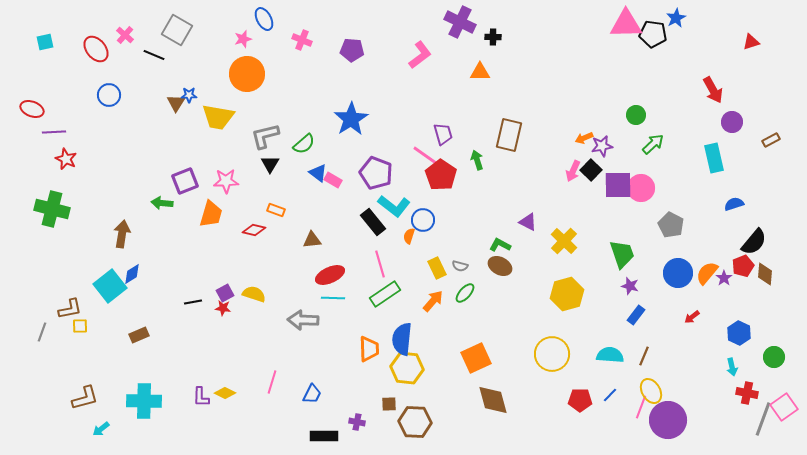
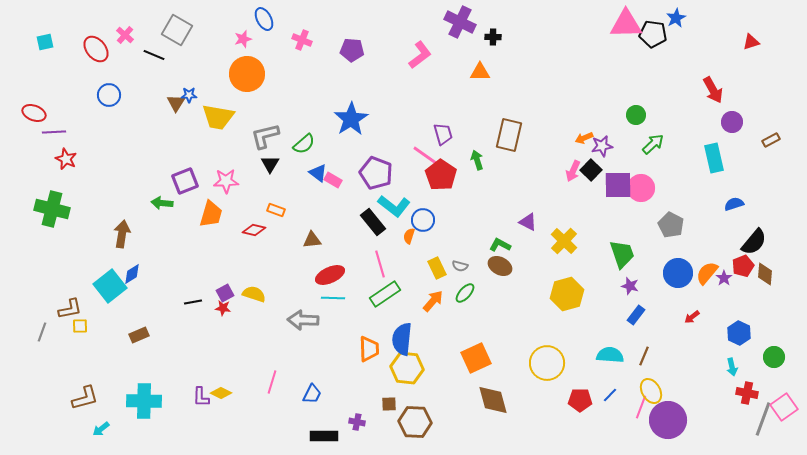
red ellipse at (32, 109): moved 2 px right, 4 px down
yellow circle at (552, 354): moved 5 px left, 9 px down
yellow diamond at (225, 393): moved 4 px left
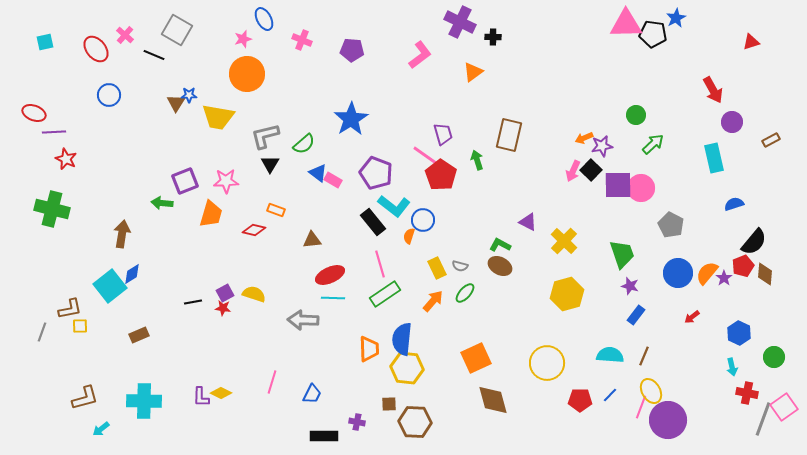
orange triangle at (480, 72): moved 7 px left; rotated 35 degrees counterclockwise
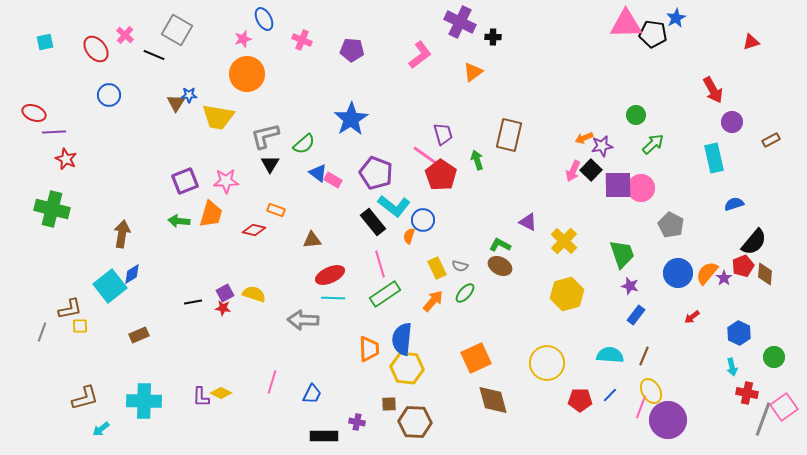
green arrow at (162, 203): moved 17 px right, 18 px down
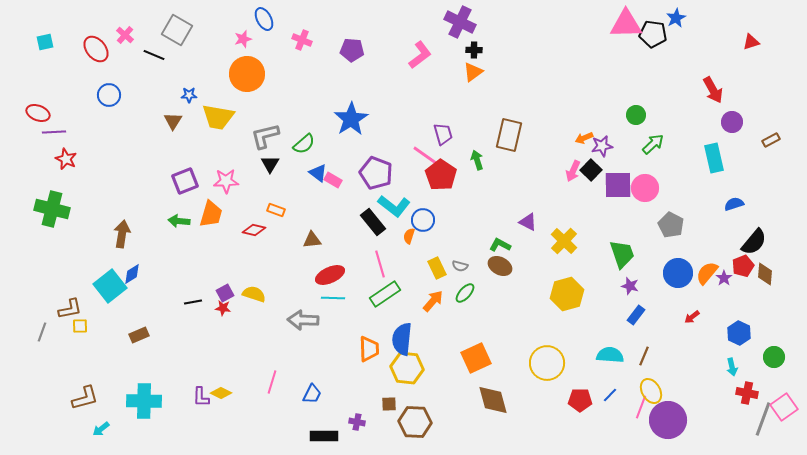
black cross at (493, 37): moved 19 px left, 13 px down
brown triangle at (176, 103): moved 3 px left, 18 px down
red ellipse at (34, 113): moved 4 px right
pink circle at (641, 188): moved 4 px right
